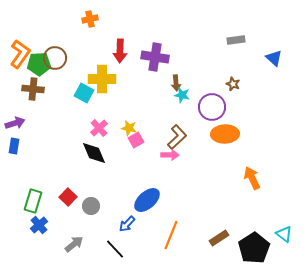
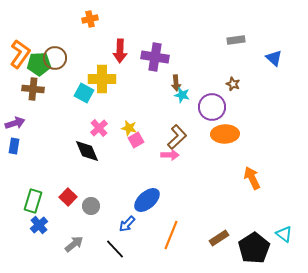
black diamond: moved 7 px left, 2 px up
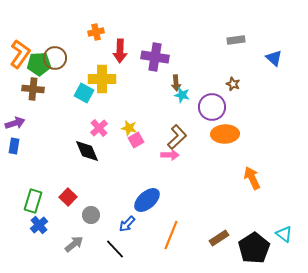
orange cross: moved 6 px right, 13 px down
gray circle: moved 9 px down
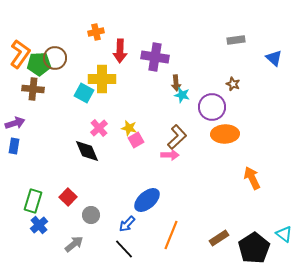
black line: moved 9 px right
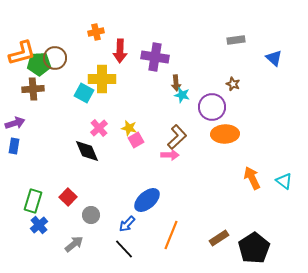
orange L-shape: moved 2 px right, 1 px up; rotated 40 degrees clockwise
brown cross: rotated 10 degrees counterclockwise
cyan triangle: moved 53 px up
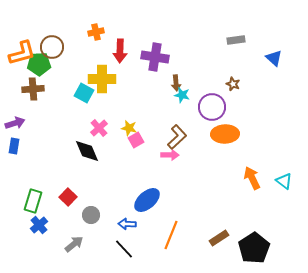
brown circle: moved 3 px left, 11 px up
blue arrow: rotated 48 degrees clockwise
